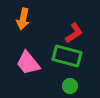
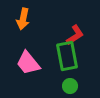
red L-shape: moved 1 px right, 2 px down
green rectangle: rotated 64 degrees clockwise
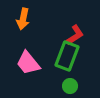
green rectangle: rotated 32 degrees clockwise
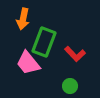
red L-shape: moved 19 px down; rotated 80 degrees clockwise
green rectangle: moved 23 px left, 14 px up
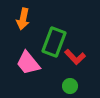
green rectangle: moved 10 px right
red L-shape: moved 3 px down
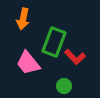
green circle: moved 6 px left
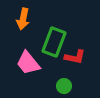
red L-shape: rotated 35 degrees counterclockwise
